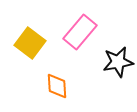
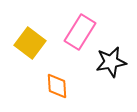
pink rectangle: rotated 8 degrees counterclockwise
black star: moved 7 px left
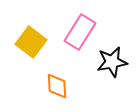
yellow square: moved 1 px right, 1 px up
black star: moved 1 px right
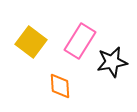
pink rectangle: moved 9 px down
orange diamond: moved 3 px right
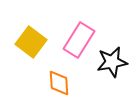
pink rectangle: moved 1 px left, 1 px up
orange diamond: moved 1 px left, 3 px up
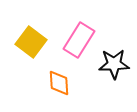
black star: moved 2 px right, 2 px down; rotated 8 degrees clockwise
